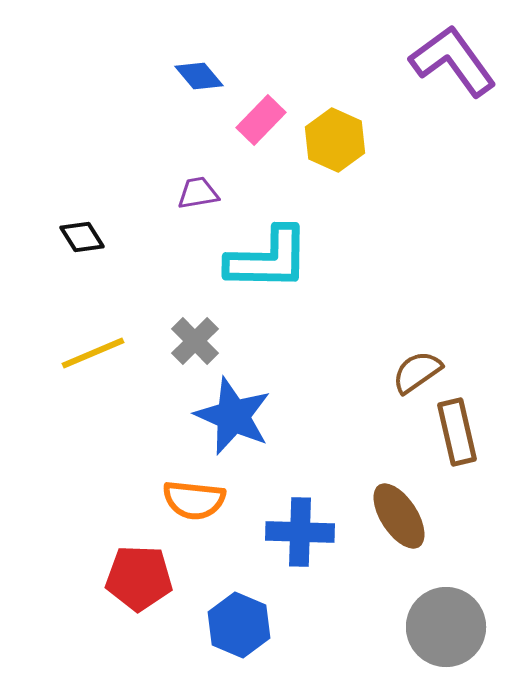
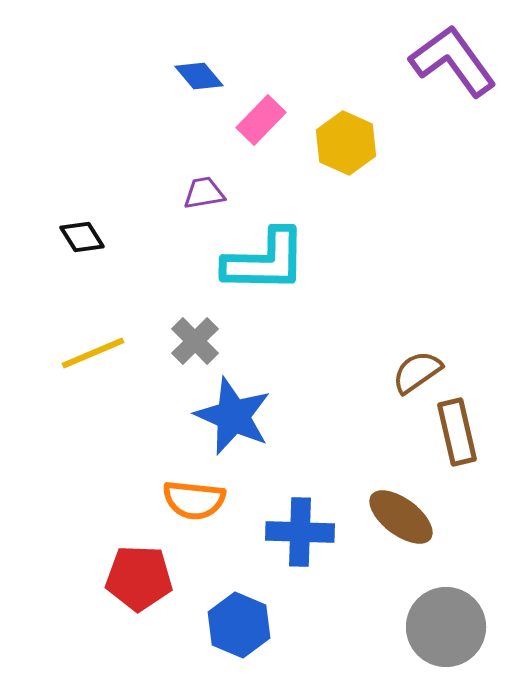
yellow hexagon: moved 11 px right, 3 px down
purple trapezoid: moved 6 px right
cyan L-shape: moved 3 px left, 2 px down
brown ellipse: moved 2 px right, 1 px down; rotated 20 degrees counterclockwise
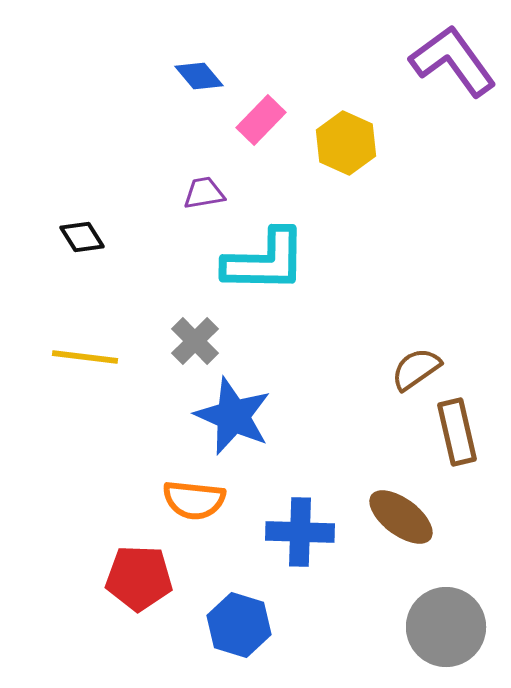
yellow line: moved 8 px left, 4 px down; rotated 30 degrees clockwise
brown semicircle: moved 1 px left, 3 px up
blue hexagon: rotated 6 degrees counterclockwise
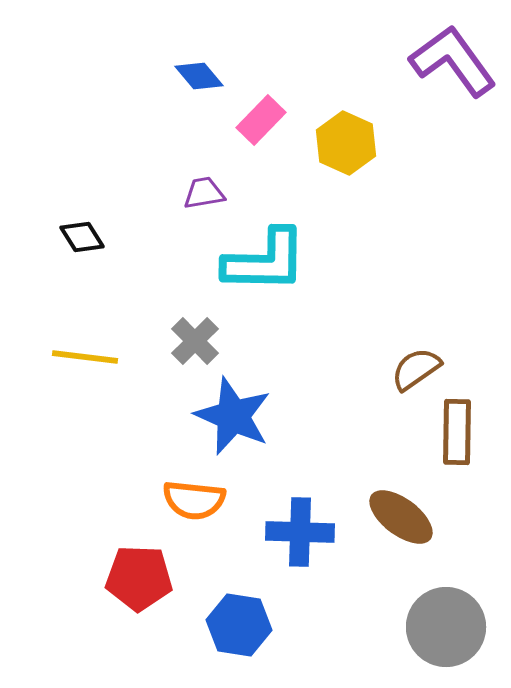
brown rectangle: rotated 14 degrees clockwise
blue hexagon: rotated 8 degrees counterclockwise
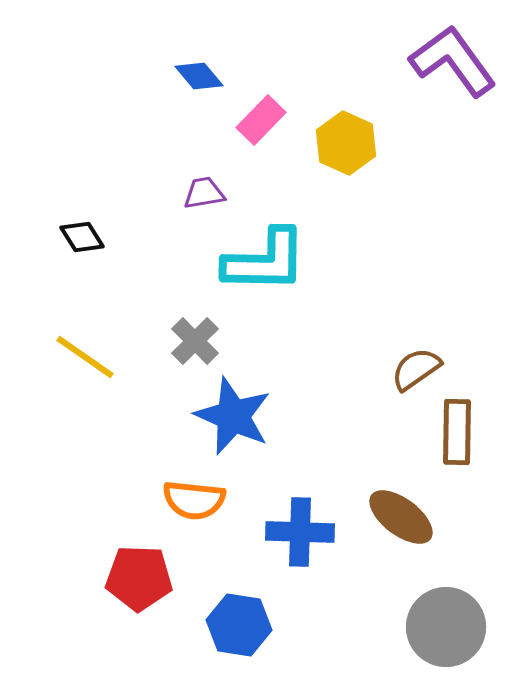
yellow line: rotated 28 degrees clockwise
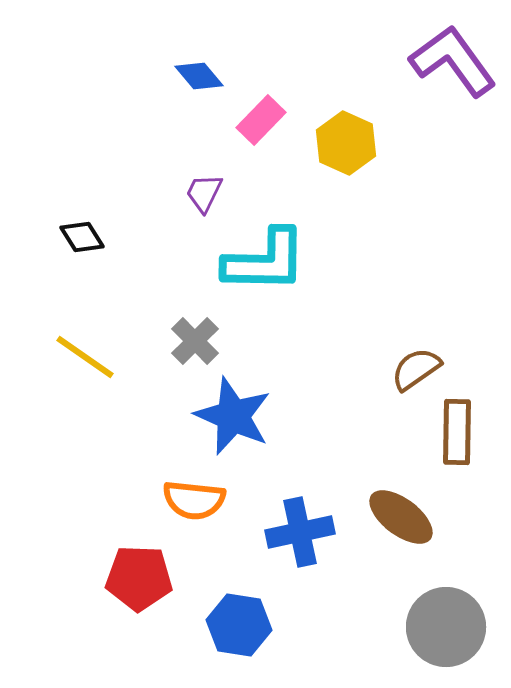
purple trapezoid: rotated 54 degrees counterclockwise
blue cross: rotated 14 degrees counterclockwise
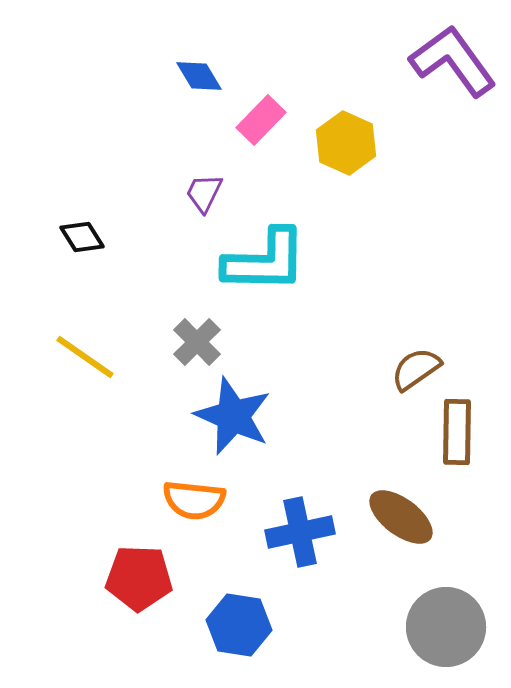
blue diamond: rotated 9 degrees clockwise
gray cross: moved 2 px right, 1 px down
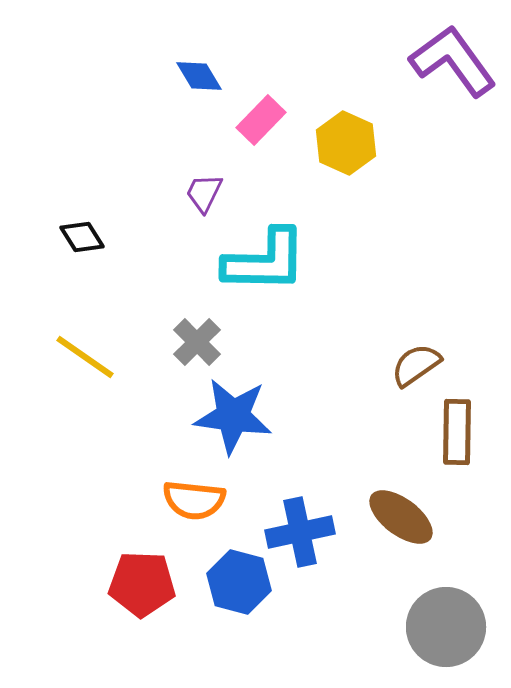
brown semicircle: moved 4 px up
blue star: rotated 16 degrees counterclockwise
red pentagon: moved 3 px right, 6 px down
blue hexagon: moved 43 px up; rotated 6 degrees clockwise
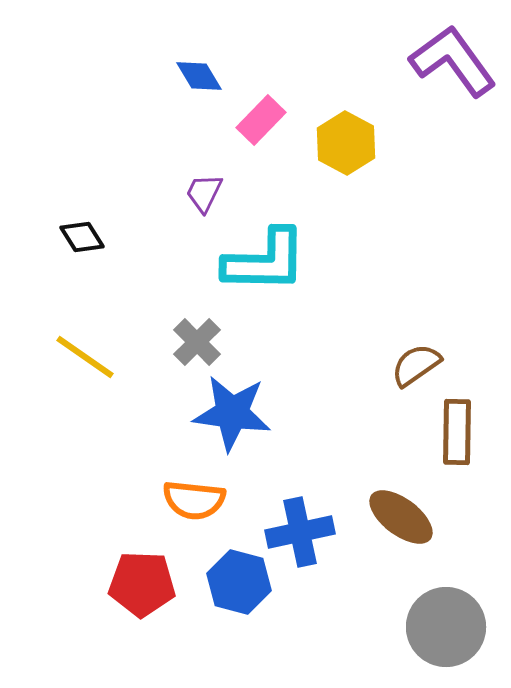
yellow hexagon: rotated 4 degrees clockwise
blue star: moved 1 px left, 3 px up
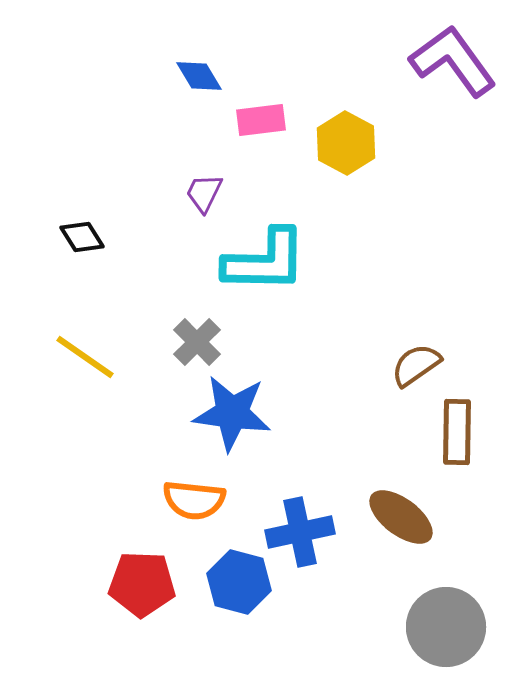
pink rectangle: rotated 39 degrees clockwise
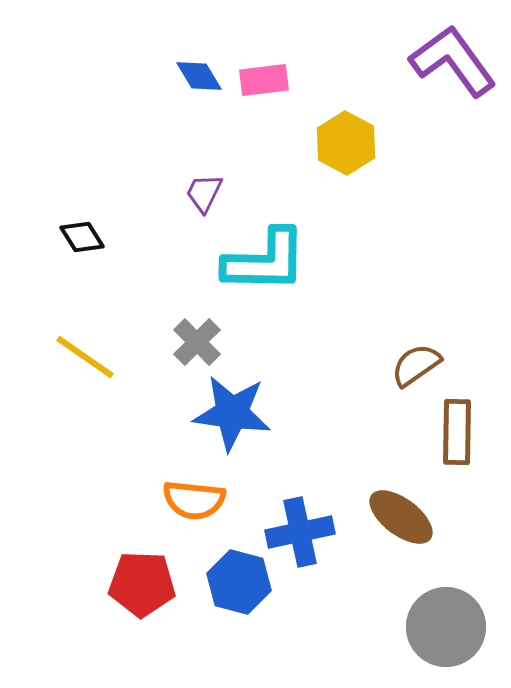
pink rectangle: moved 3 px right, 40 px up
